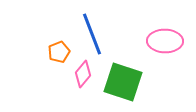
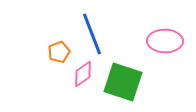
pink diamond: rotated 16 degrees clockwise
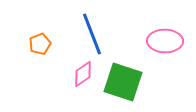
orange pentagon: moved 19 px left, 8 px up
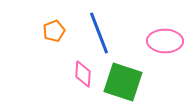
blue line: moved 7 px right, 1 px up
orange pentagon: moved 14 px right, 13 px up
pink diamond: rotated 52 degrees counterclockwise
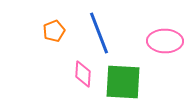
green square: rotated 15 degrees counterclockwise
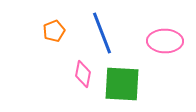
blue line: moved 3 px right
pink diamond: rotated 8 degrees clockwise
green square: moved 1 px left, 2 px down
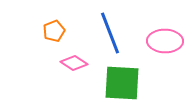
blue line: moved 8 px right
pink diamond: moved 9 px left, 11 px up; rotated 68 degrees counterclockwise
green square: moved 1 px up
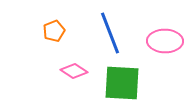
pink diamond: moved 8 px down
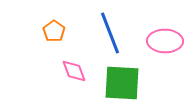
orange pentagon: rotated 15 degrees counterclockwise
pink diamond: rotated 36 degrees clockwise
